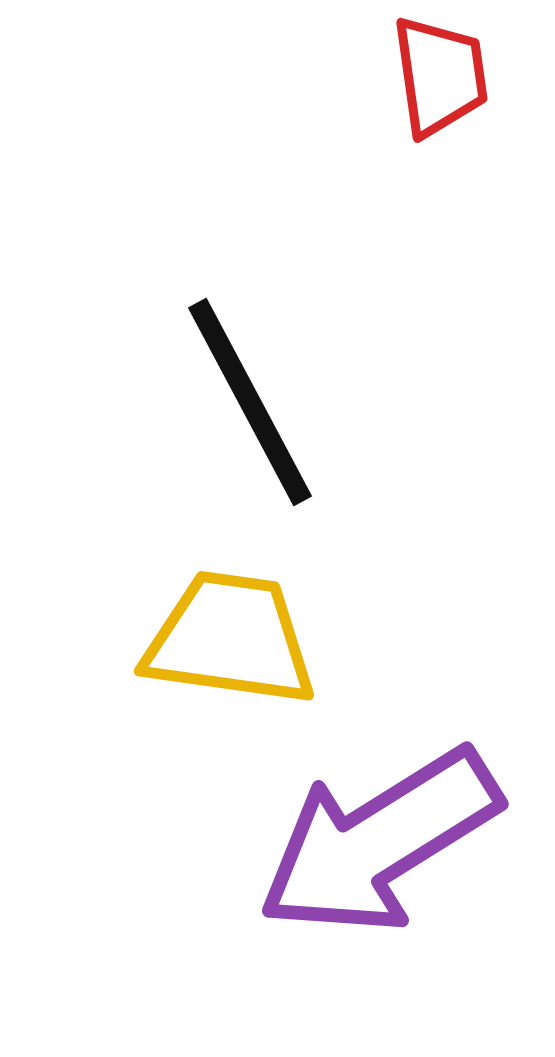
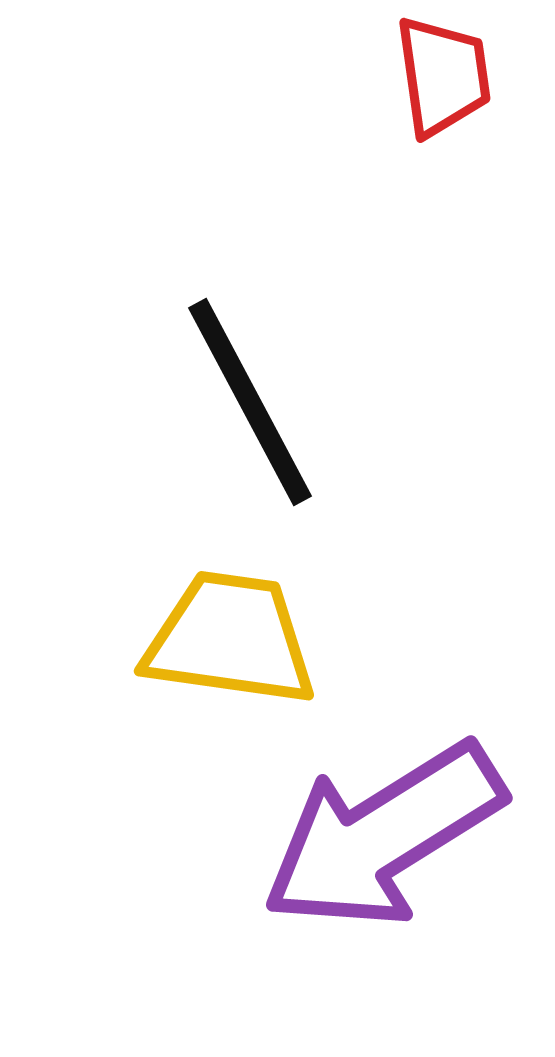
red trapezoid: moved 3 px right
purple arrow: moved 4 px right, 6 px up
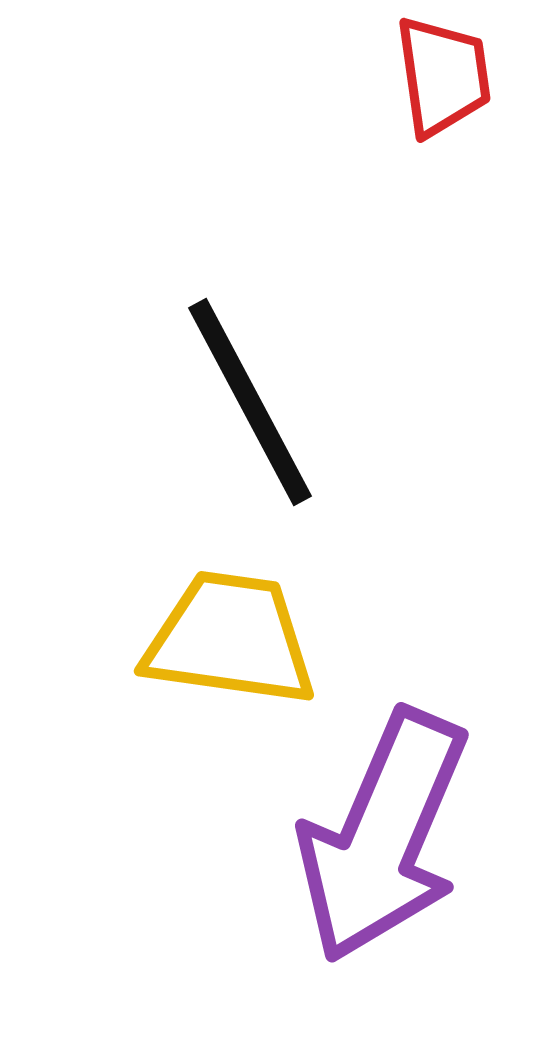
purple arrow: rotated 35 degrees counterclockwise
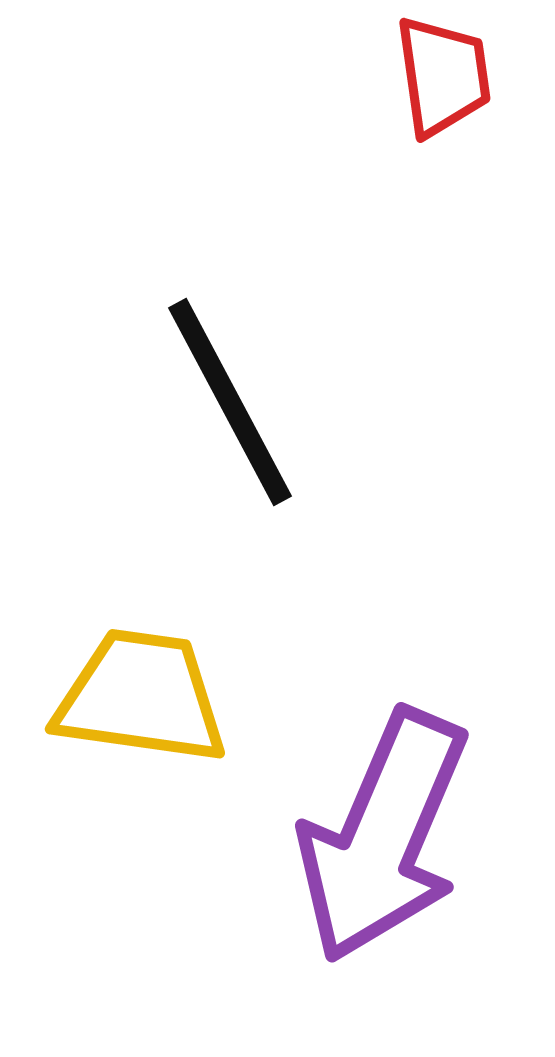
black line: moved 20 px left
yellow trapezoid: moved 89 px left, 58 px down
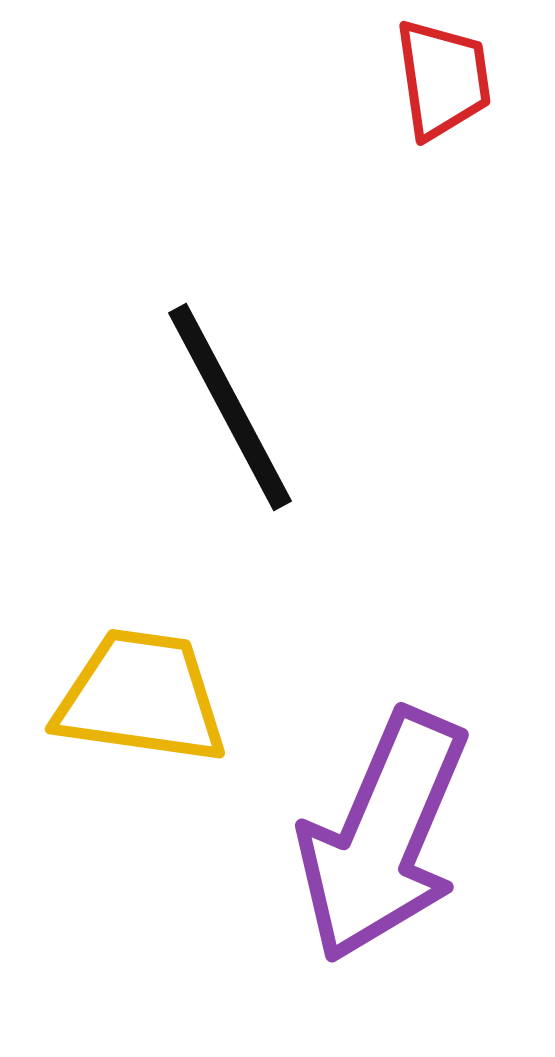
red trapezoid: moved 3 px down
black line: moved 5 px down
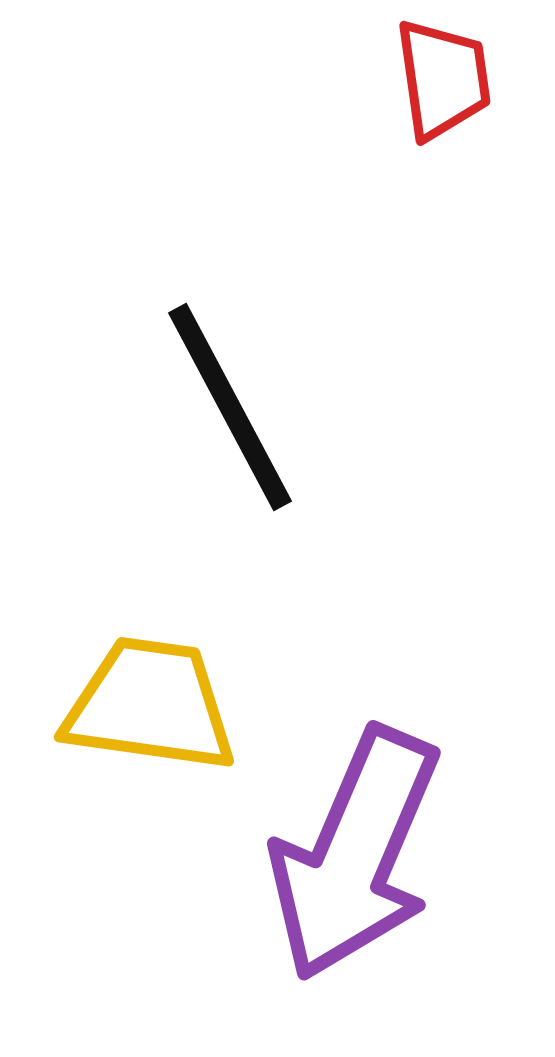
yellow trapezoid: moved 9 px right, 8 px down
purple arrow: moved 28 px left, 18 px down
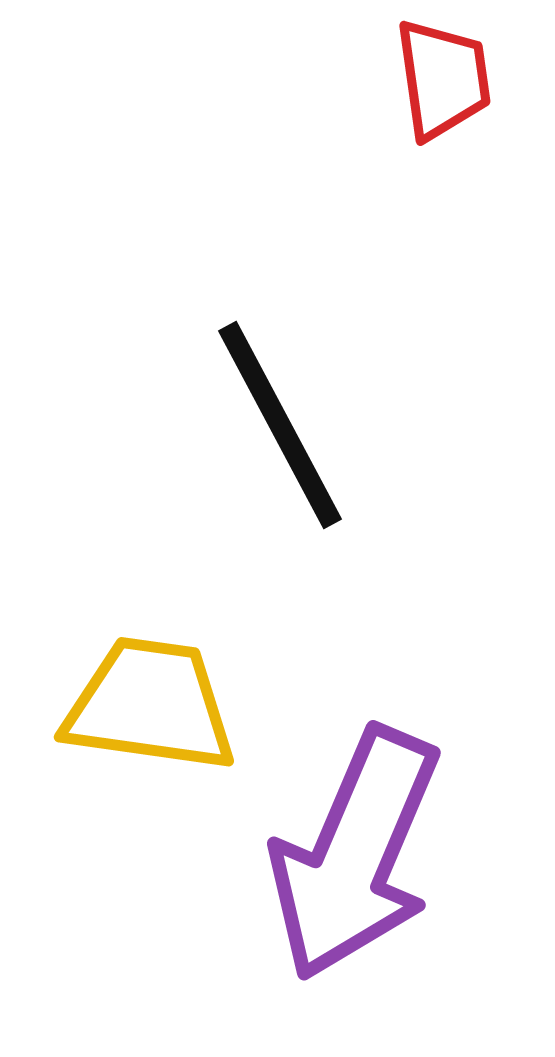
black line: moved 50 px right, 18 px down
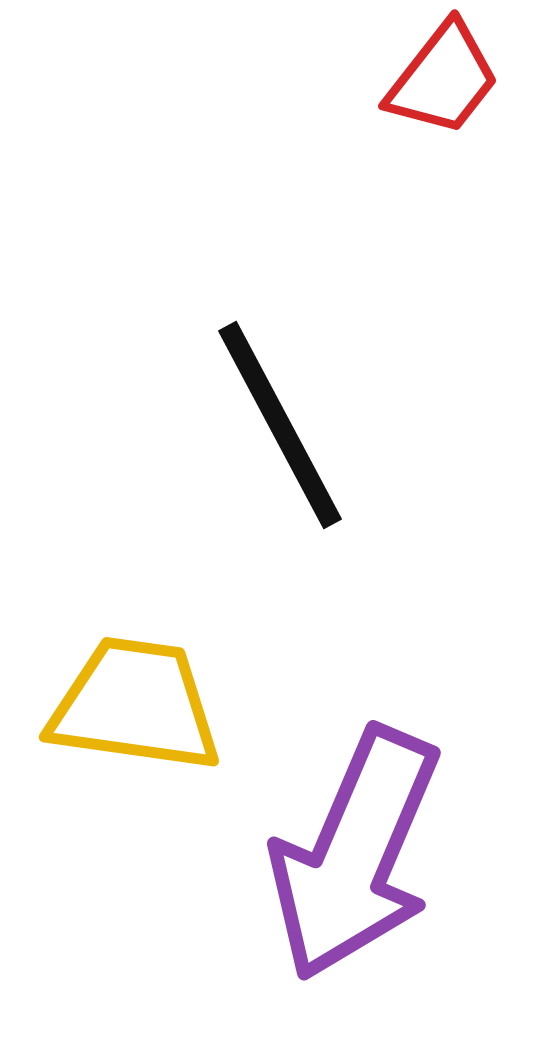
red trapezoid: rotated 46 degrees clockwise
yellow trapezoid: moved 15 px left
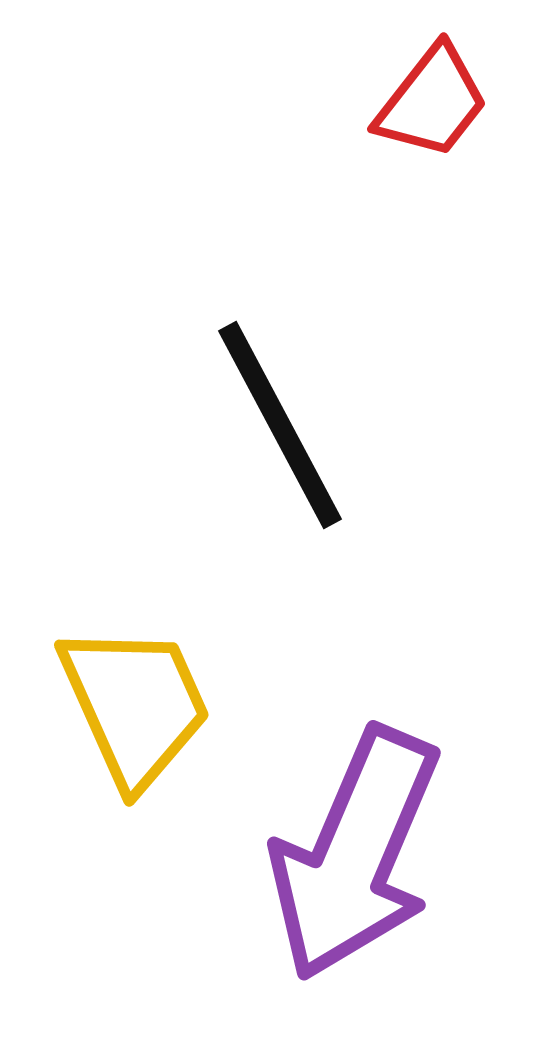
red trapezoid: moved 11 px left, 23 px down
yellow trapezoid: rotated 58 degrees clockwise
